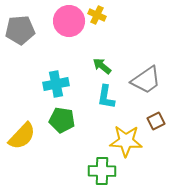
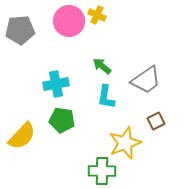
yellow star: moved 1 px left, 2 px down; rotated 24 degrees counterclockwise
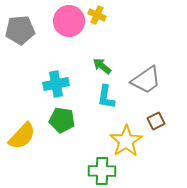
yellow star: moved 1 px right, 2 px up; rotated 12 degrees counterclockwise
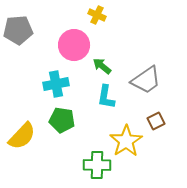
pink circle: moved 5 px right, 24 px down
gray pentagon: moved 2 px left
green cross: moved 5 px left, 6 px up
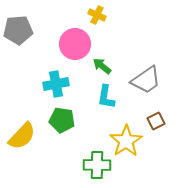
pink circle: moved 1 px right, 1 px up
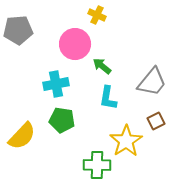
gray trapezoid: moved 6 px right, 2 px down; rotated 16 degrees counterclockwise
cyan L-shape: moved 2 px right, 1 px down
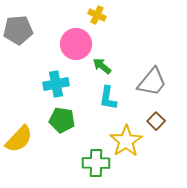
pink circle: moved 1 px right
brown square: rotated 18 degrees counterclockwise
yellow semicircle: moved 3 px left, 3 px down
green cross: moved 1 px left, 2 px up
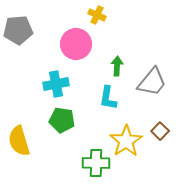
green arrow: moved 15 px right; rotated 54 degrees clockwise
brown square: moved 4 px right, 10 px down
yellow semicircle: moved 2 px down; rotated 120 degrees clockwise
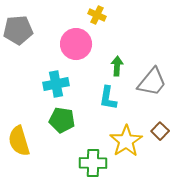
green cross: moved 3 px left
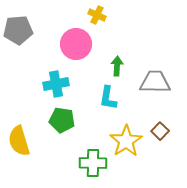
gray trapezoid: moved 3 px right; rotated 128 degrees counterclockwise
